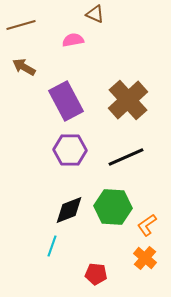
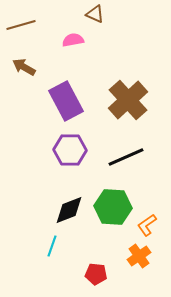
orange cross: moved 6 px left, 2 px up; rotated 15 degrees clockwise
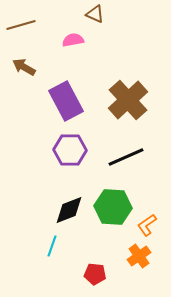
red pentagon: moved 1 px left
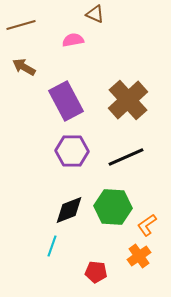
purple hexagon: moved 2 px right, 1 px down
red pentagon: moved 1 px right, 2 px up
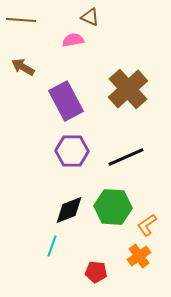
brown triangle: moved 5 px left, 3 px down
brown line: moved 5 px up; rotated 20 degrees clockwise
brown arrow: moved 1 px left
brown cross: moved 11 px up
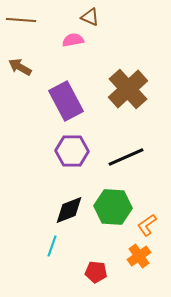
brown arrow: moved 3 px left
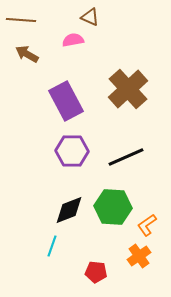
brown arrow: moved 7 px right, 13 px up
